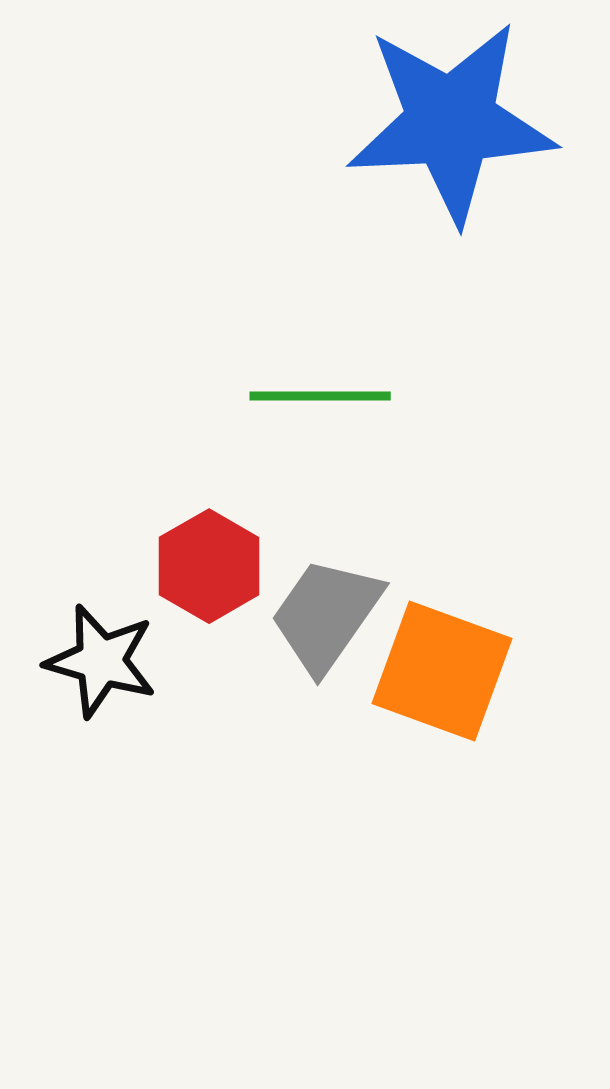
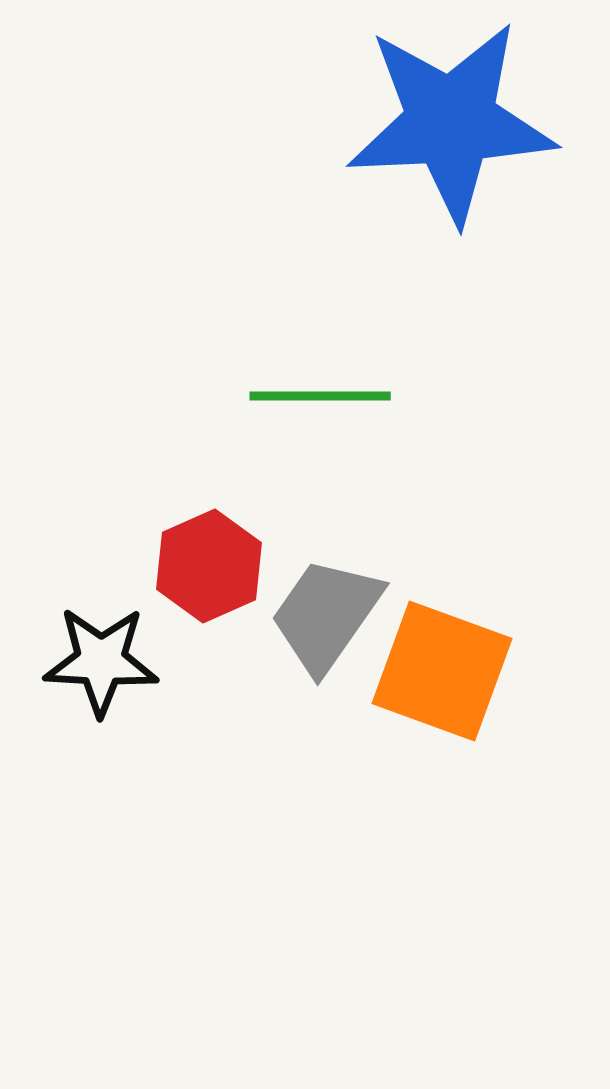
red hexagon: rotated 6 degrees clockwise
black star: rotated 13 degrees counterclockwise
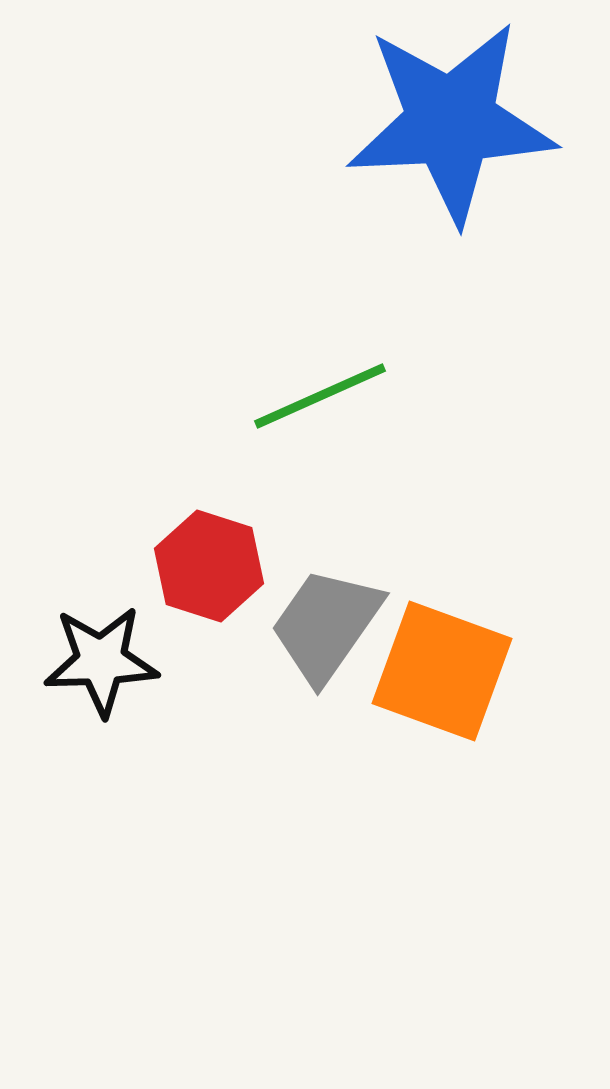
green line: rotated 24 degrees counterclockwise
red hexagon: rotated 18 degrees counterclockwise
gray trapezoid: moved 10 px down
black star: rotated 5 degrees counterclockwise
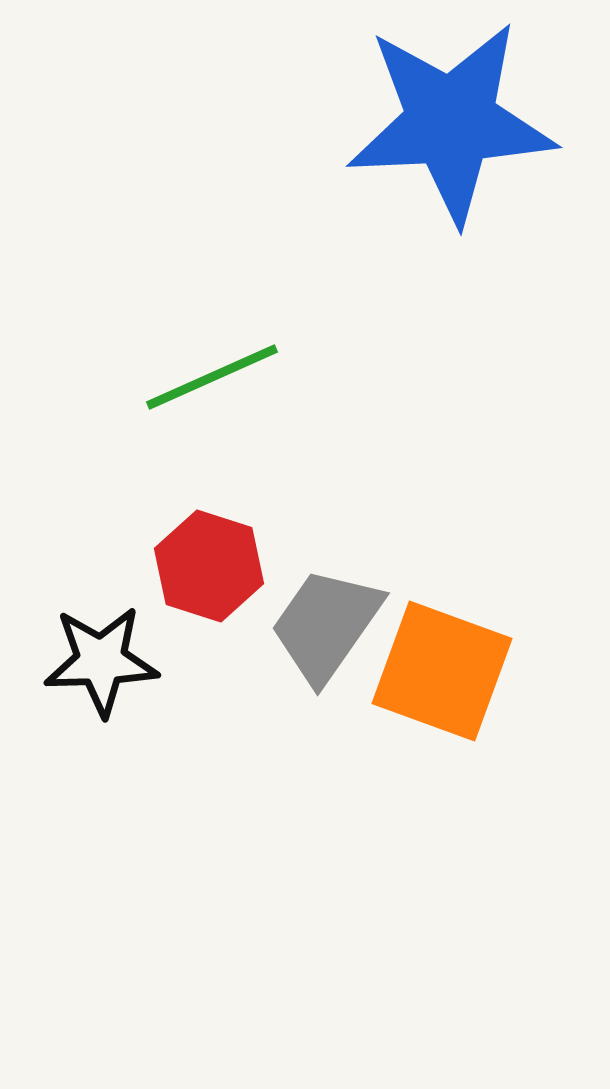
green line: moved 108 px left, 19 px up
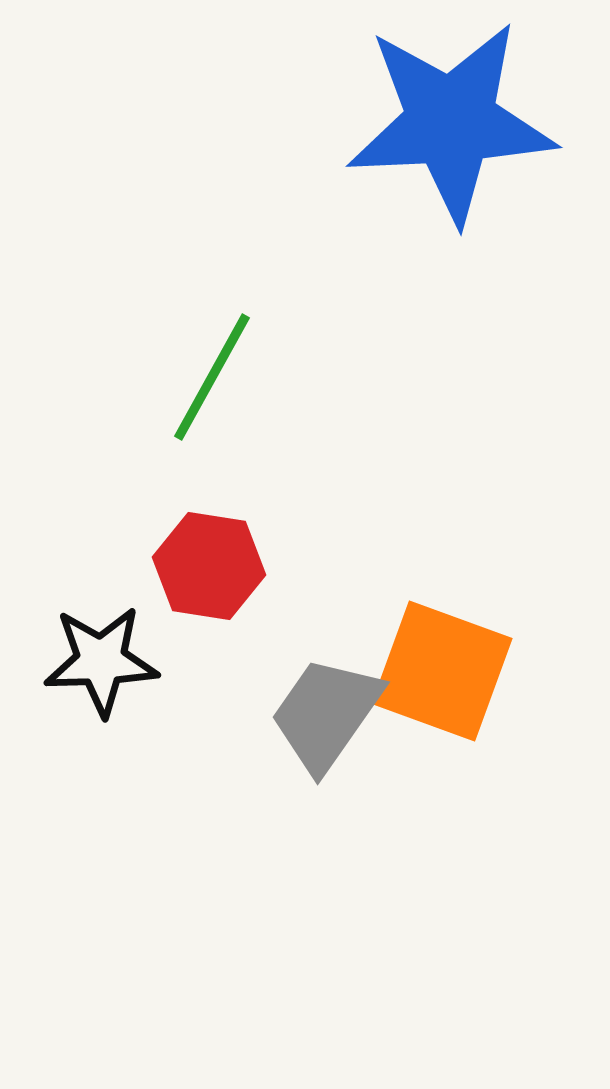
green line: rotated 37 degrees counterclockwise
red hexagon: rotated 9 degrees counterclockwise
gray trapezoid: moved 89 px down
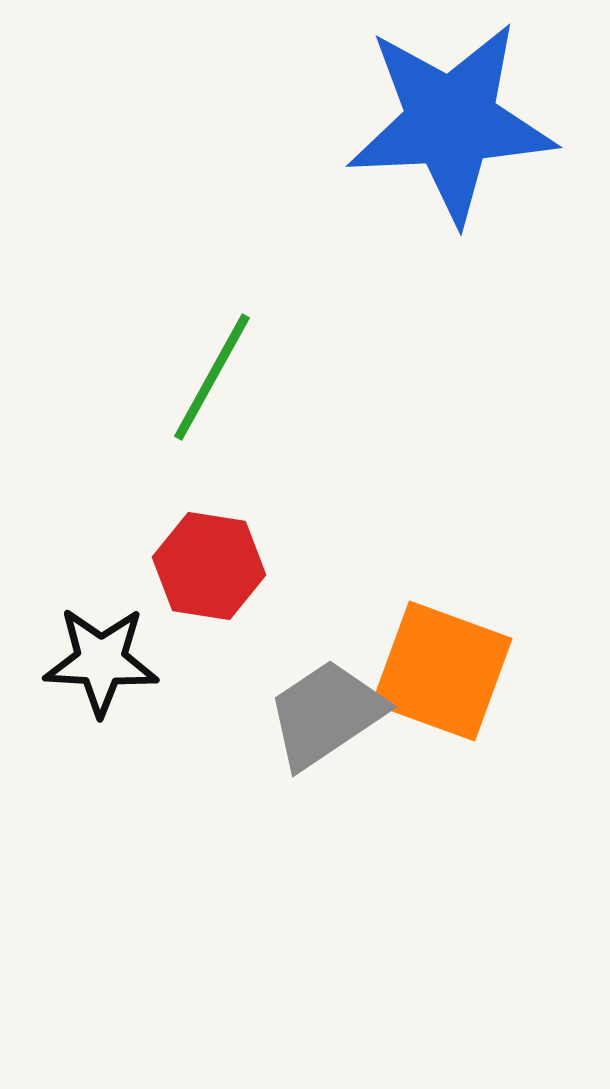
black star: rotated 5 degrees clockwise
gray trapezoid: rotated 21 degrees clockwise
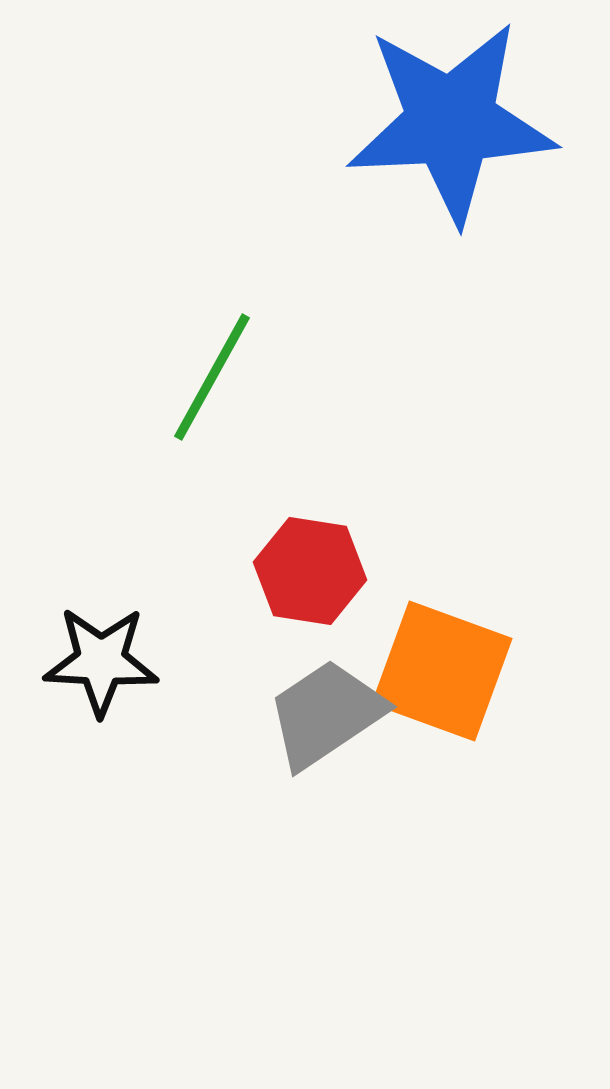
red hexagon: moved 101 px right, 5 px down
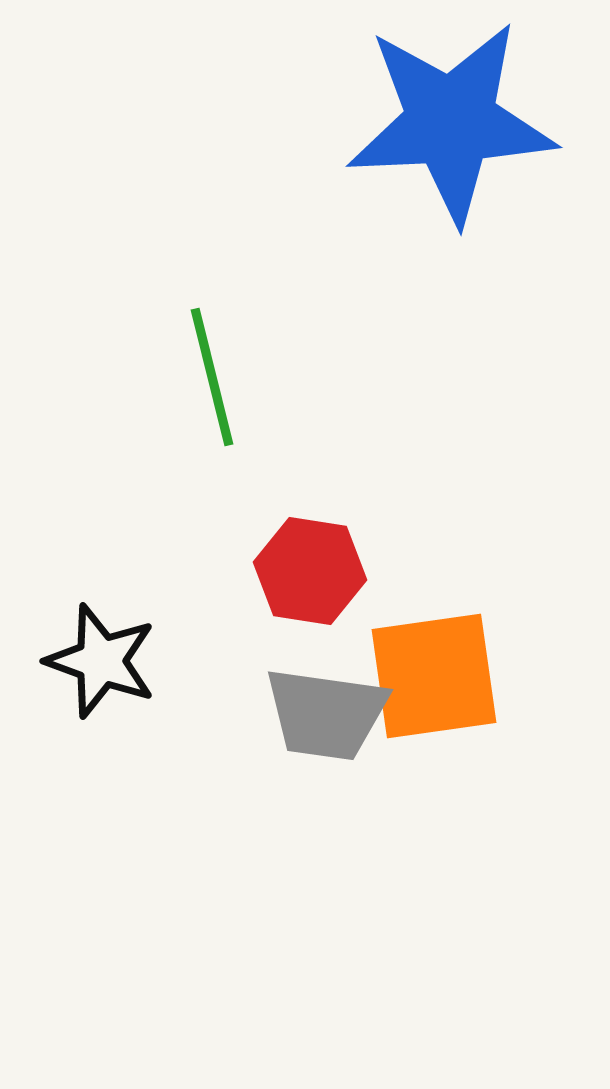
green line: rotated 43 degrees counterclockwise
black star: rotated 17 degrees clockwise
orange square: moved 8 px left, 5 px down; rotated 28 degrees counterclockwise
gray trapezoid: rotated 138 degrees counterclockwise
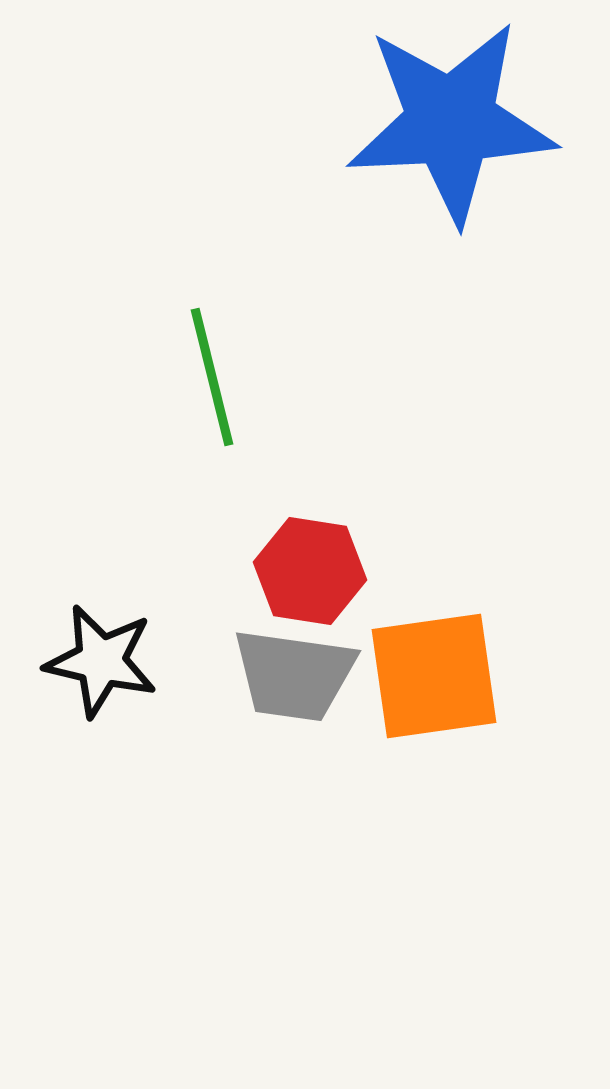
black star: rotated 7 degrees counterclockwise
gray trapezoid: moved 32 px left, 39 px up
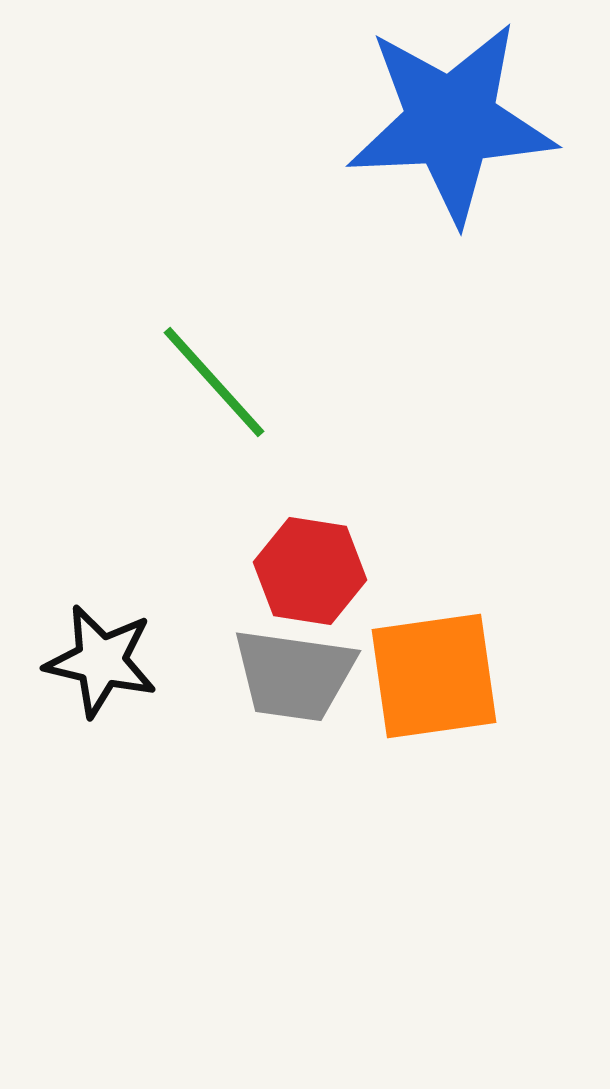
green line: moved 2 px right, 5 px down; rotated 28 degrees counterclockwise
